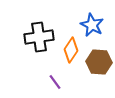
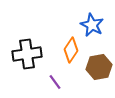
black cross: moved 12 px left, 17 px down
brown hexagon: moved 5 px down; rotated 15 degrees counterclockwise
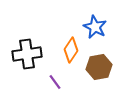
blue star: moved 3 px right, 2 px down
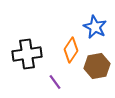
brown hexagon: moved 2 px left, 1 px up
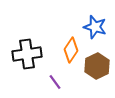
blue star: rotated 10 degrees counterclockwise
brown hexagon: rotated 15 degrees counterclockwise
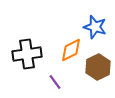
orange diamond: rotated 30 degrees clockwise
brown hexagon: moved 1 px right, 1 px down
